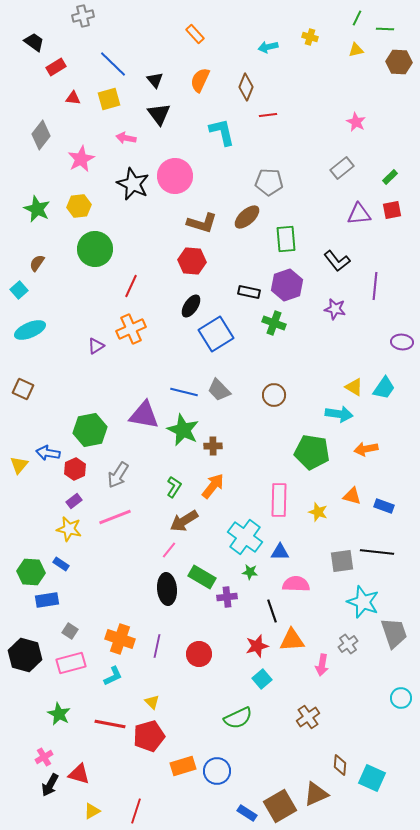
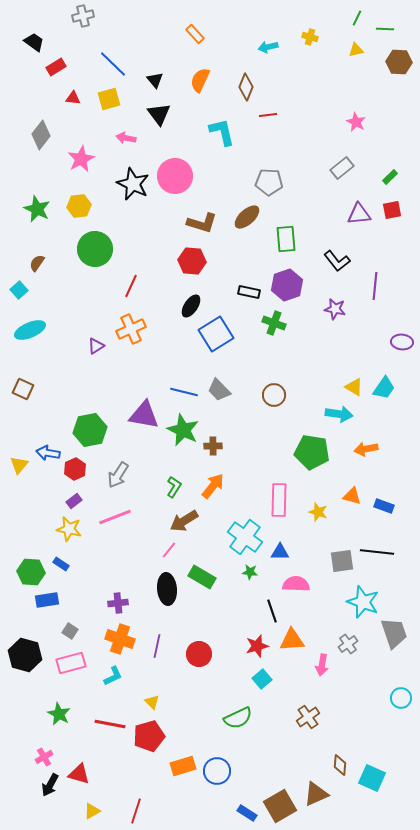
purple cross at (227, 597): moved 109 px left, 6 px down
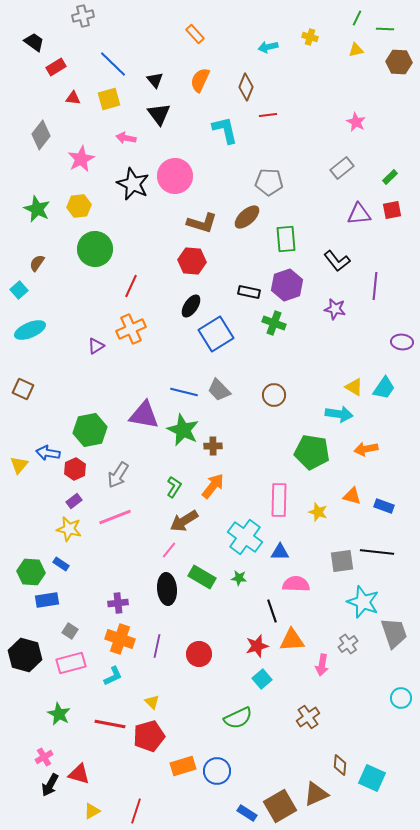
cyan L-shape at (222, 132): moved 3 px right, 2 px up
green star at (250, 572): moved 11 px left, 6 px down
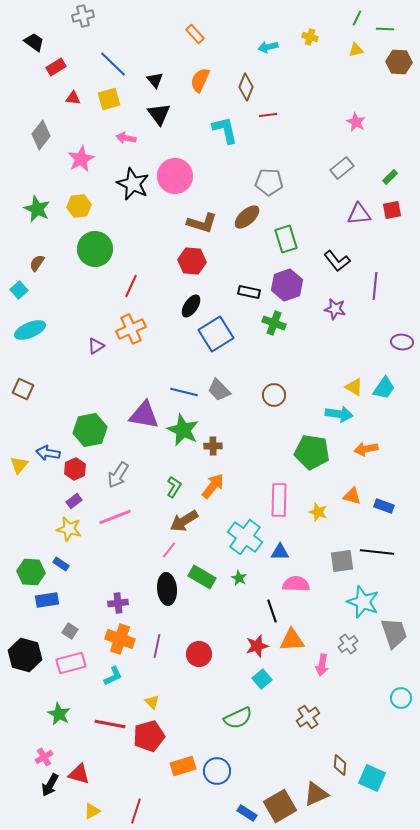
green rectangle at (286, 239): rotated 12 degrees counterclockwise
green star at (239, 578): rotated 21 degrees clockwise
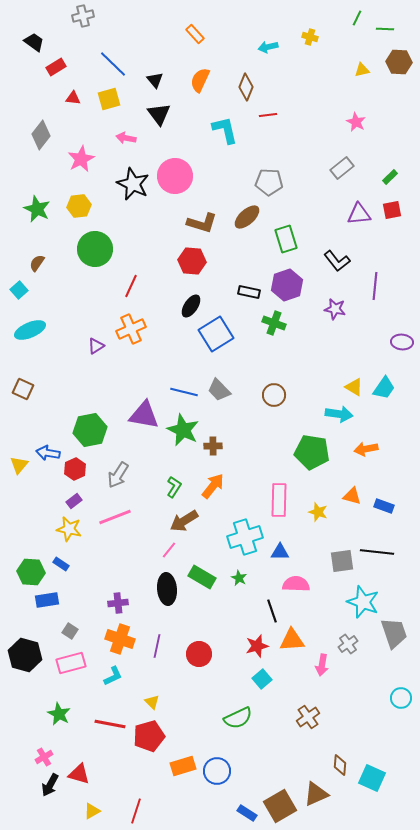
yellow triangle at (356, 50): moved 6 px right, 20 px down
cyan cross at (245, 537): rotated 36 degrees clockwise
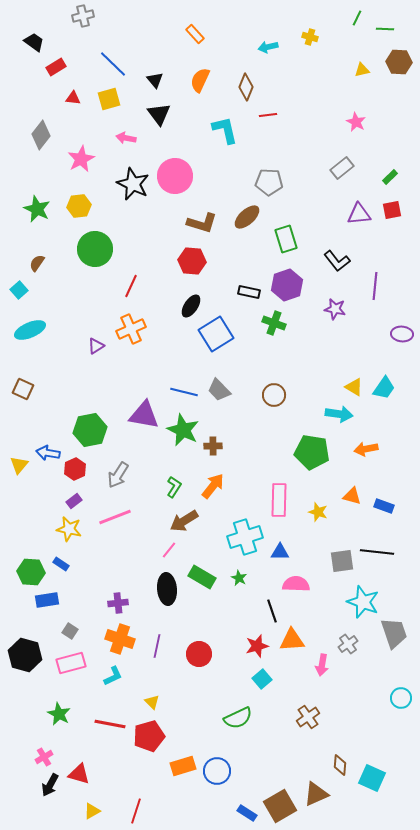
purple ellipse at (402, 342): moved 8 px up
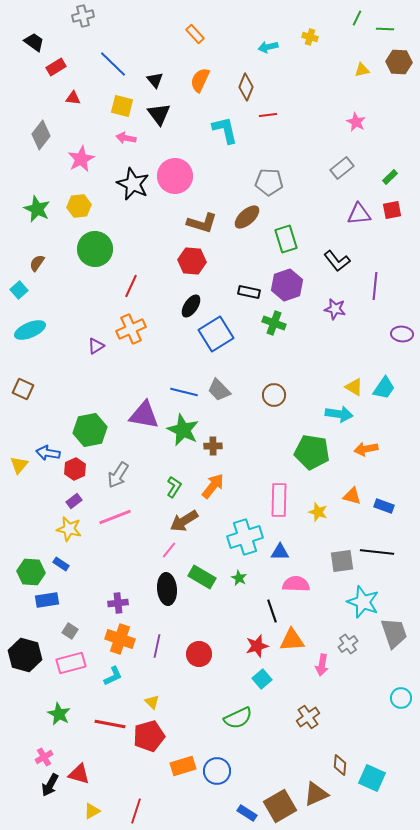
yellow square at (109, 99): moved 13 px right, 7 px down; rotated 30 degrees clockwise
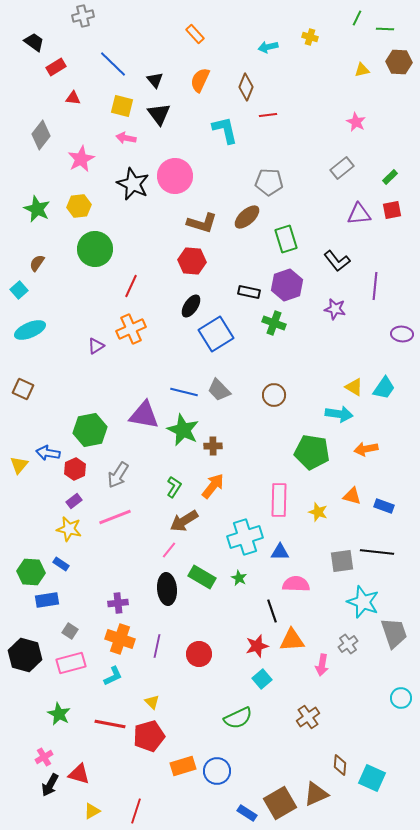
brown square at (280, 806): moved 3 px up
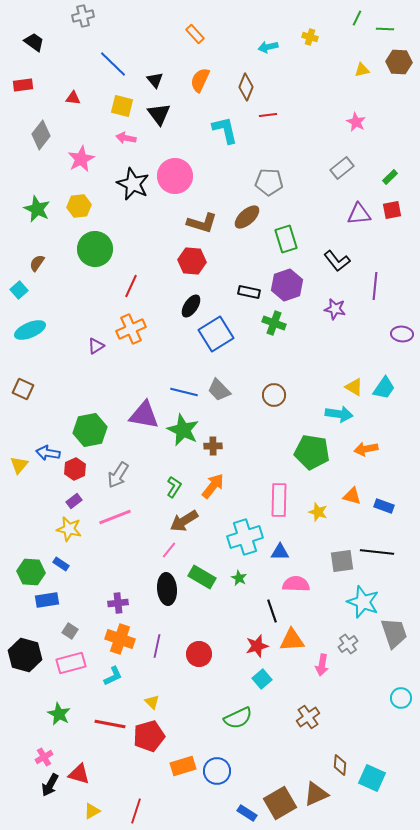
red rectangle at (56, 67): moved 33 px left, 18 px down; rotated 24 degrees clockwise
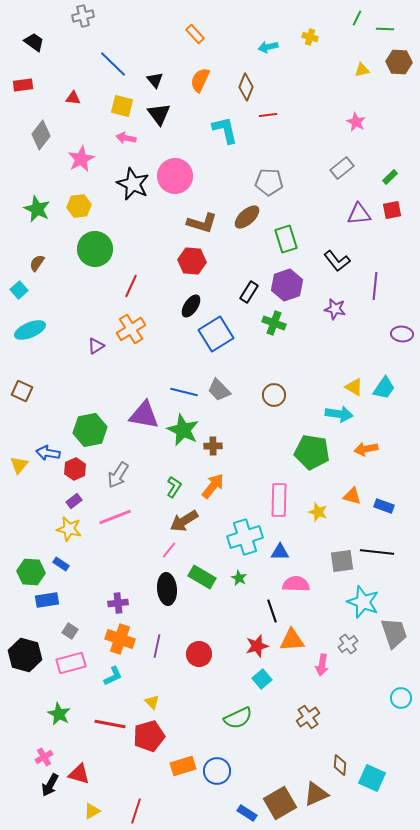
black rectangle at (249, 292): rotated 70 degrees counterclockwise
orange cross at (131, 329): rotated 8 degrees counterclockwise
brown square at (23, 389): moved 1 px left, 2 px down
